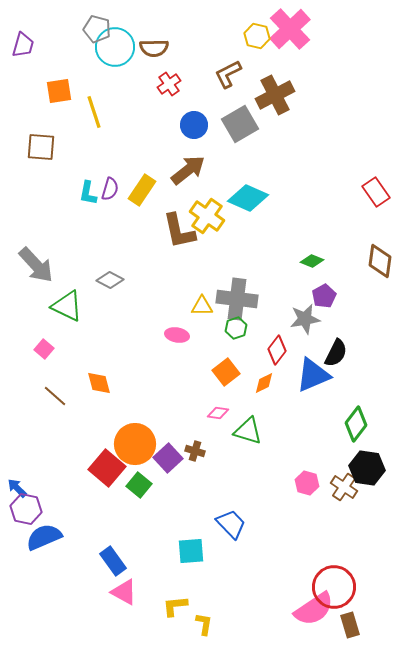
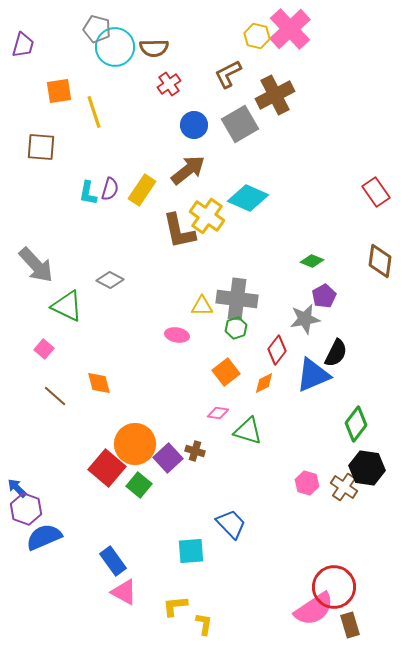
purple hexagon at (26, 509): rotated 8 degrees clockwise
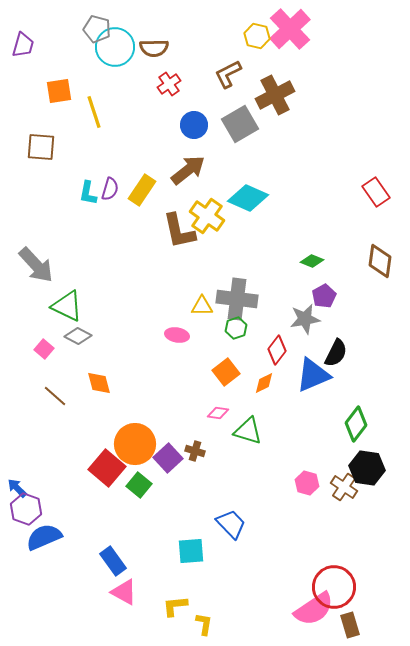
gray diamond at (110, 280): moved 32 px left, 56 px down
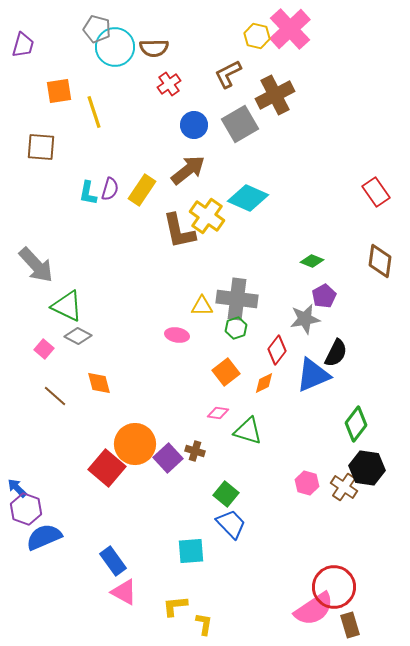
green square at (139, 485): moved 87 px right, 9 px down
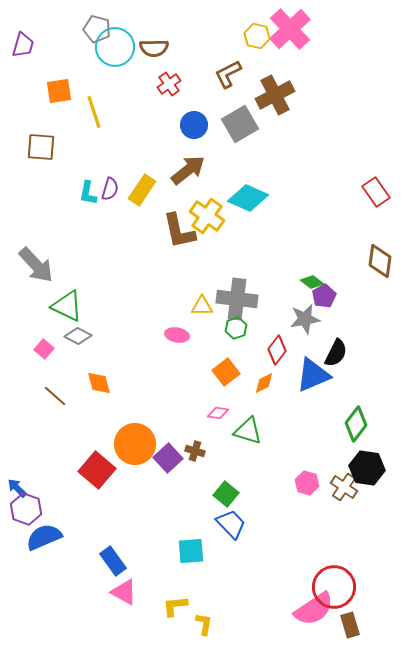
green diamond at (312, 261): moved 21 px down; rotated 15 degrees clockwise
red square at (107, 468): moved 10 px left, 2 px down
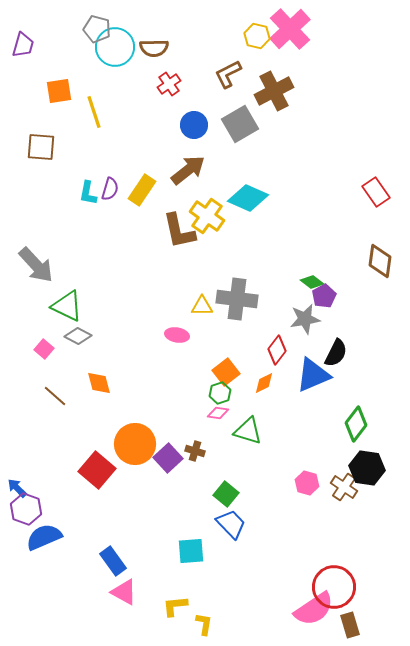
brown cross at (275, 95): moved 1 px left, 4 px up
green hexagon at (236, 328): moved 16 px left, 65 px down
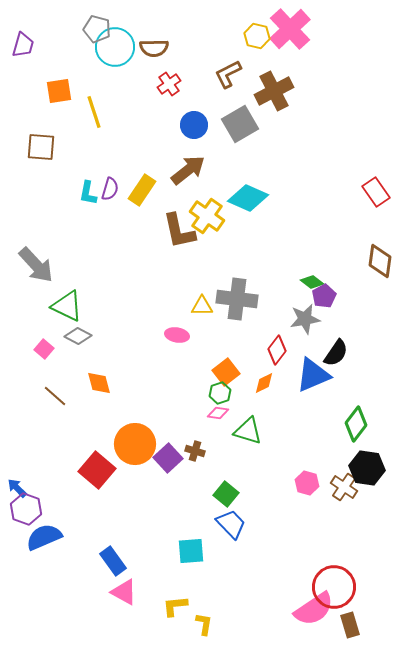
black semicircle at (336, 353): rotated 8 degrees clockwise
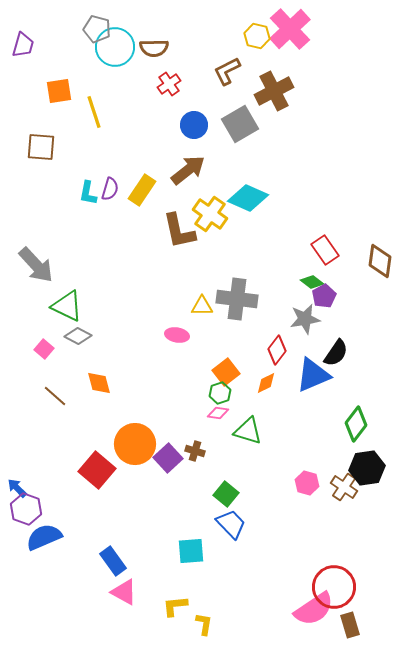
brown L-shape at (228, 74): moved 1 px left, 3 px up
red rectangle at (376, 192): moved 51 px left, 58 px down
yellow cross at (207, 216): moved 3 px right, 2 px up
orange diamond at (264, 383): moved 2 px right
black hexagon at (367, 468): rotated 16 degrees counterclockwise
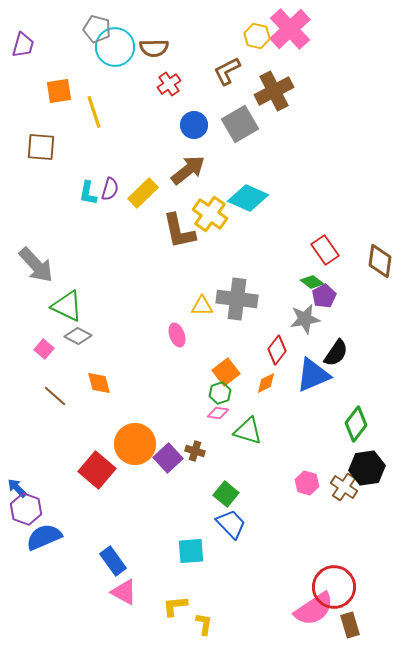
yellow rectangle at (142, 190): moved 1 px right, 3 px down; rotated 12 degrees clockwise
pink ellipse at (177, 335): rotated 60 degrees clockwise
